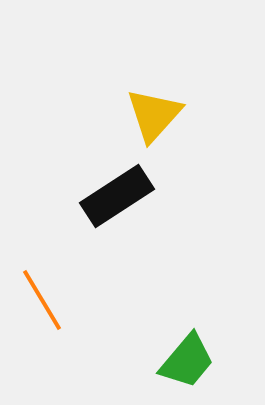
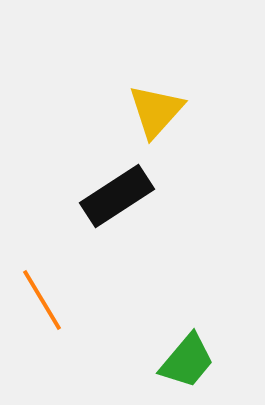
yellow triangle: moved 2 px right, 4 px up
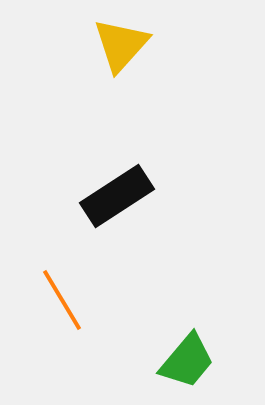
yellow triangle: moved 35 px left, 66 px up
orange line: moved 20 px right
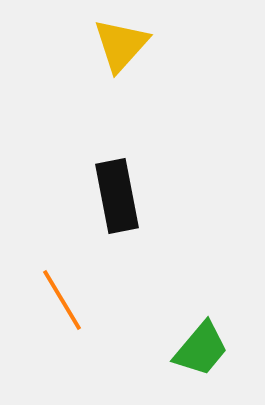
black rectangle: rotated 68 degrees counterclockwise
green trapezoid: moved 14 px right, 12 px up
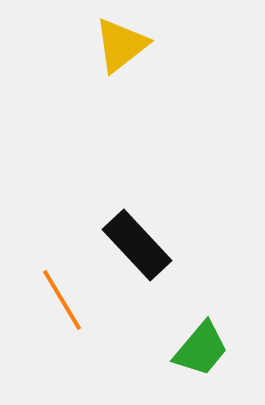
yellow triangle: rotated 10 degrees clockwise
black rectangle: moved 20 px right, 49 px down; rotated 32 degrees counterclockwise
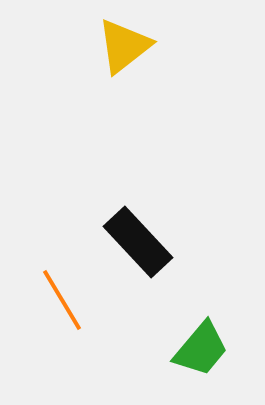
yellow triangle: moved 3 px right, 1 px down
black rectangle: moved 1 px right, 3 px up
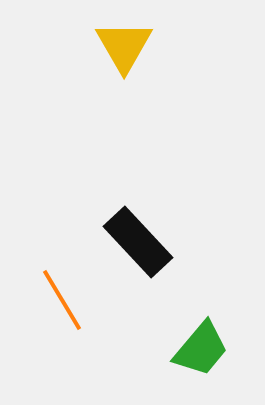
yellow triangle: rotated 22 degrees counterclockwise
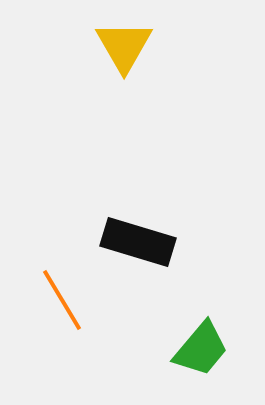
black rectangle: rotated 30 degrees counterclockwise
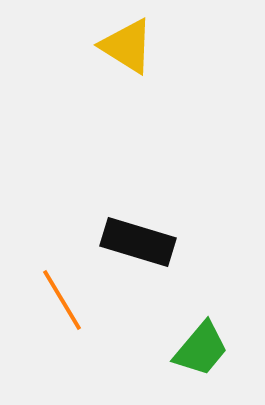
yellow triangle: moved 3 px right; rotated 28 degrees counterclockwise
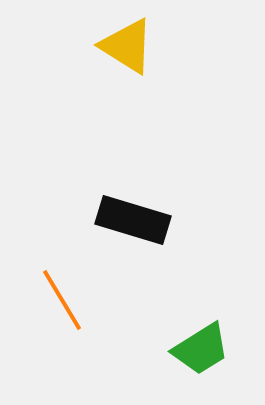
black rectangle: moved 5 px left, 22 px up
green trapezoid: rotated 18 degrees clockwise
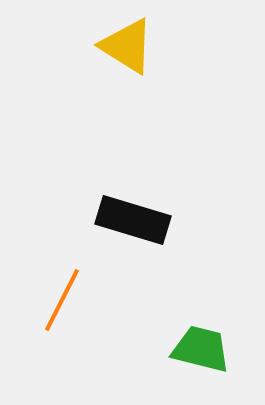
orange line: rotated 58 degrees clockwise
green trapezoid: rotated 134 degrees counterclockwise
